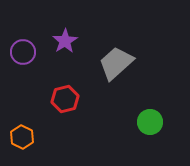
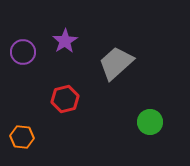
orange hexagon: rotated 20 degrees counterclockwise
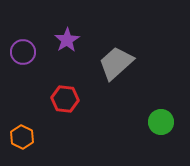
purple star: moved 2 px right, 1 px up
red hexagon: rotated 20 degrees clockwise
green circle: moved 11 px right
orange hexagon: rotated 20 degrees clockwise
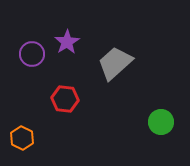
purple star: moved 2 px down
purple circle: moved 9 px right, 2 px down
gray trapezoid: moved 1 px left
orange hexagon: moved 1 px down
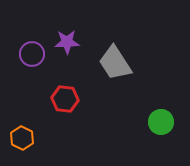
purple star: rotated 30 degrees clockwise
gray trapezoid: rotated 81 degrees counterclockwise
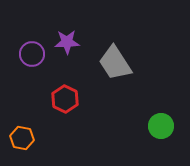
red hexagon: rotated 20 degrees clockwise
green circle: moved 4 px down
orange hexagon: rotated 15 degrees counterclockwise
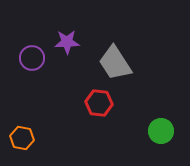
purple circle: moved 4 px down
red hexagon: moved 34 px right, 4 px down; rotated 20 degrees counterclockwise
green circle: moved 5 px down
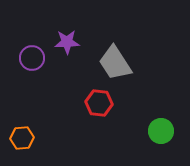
orange hexagon: rotated 15 degrees counterclockwise
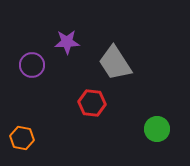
purple circle: moved 7 px down
red hexagon: moved 7 px left
green circle: moved 4 px left, 2 px up
orange hexagon: rotated 15 degrees clockwise
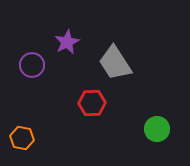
purple star: rotated 25 degrees counterclockwise
red hexagon: rotated 8 degrees counterclockwise
